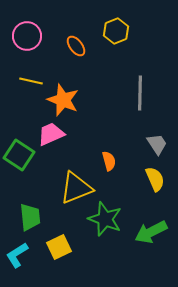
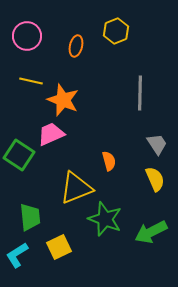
orange ellipse: rotated 50 degrees clockwise
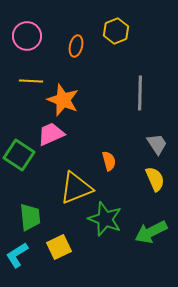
yellow line: rotated 10 degrees counterclockwise
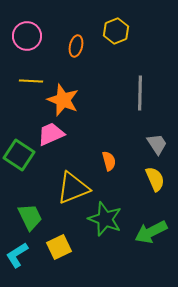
yellow triangle: moved 3 px left
green trapezoid: rotated 20 degrees counterclockwise
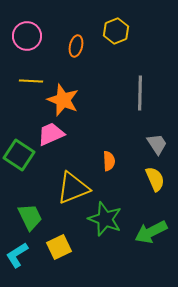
orange semicircle: rotated 12 degrees clockwise
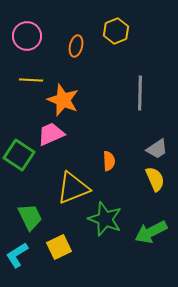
yellow line: moved 1 px up
gray trapezoid: moved 5 px down; rotated 90 degrees clockwise
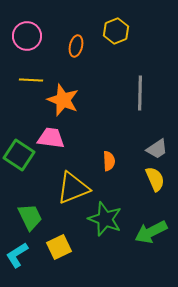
pink trapezoid: moved 4 px down; rotated 32 degrees clockwise
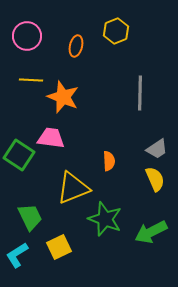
orange star: moved 3 px up
